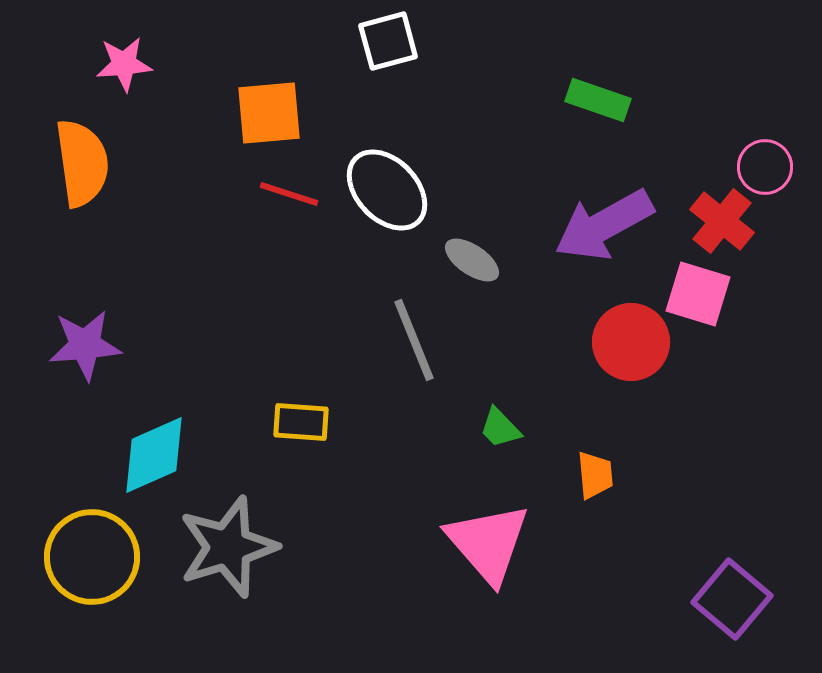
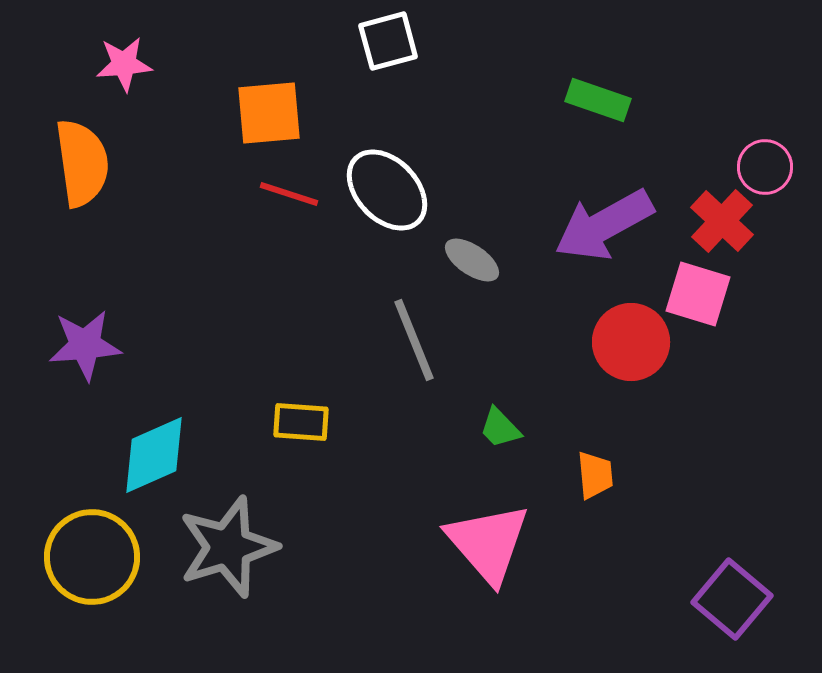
red cross: rotated 4 degrees clockwise
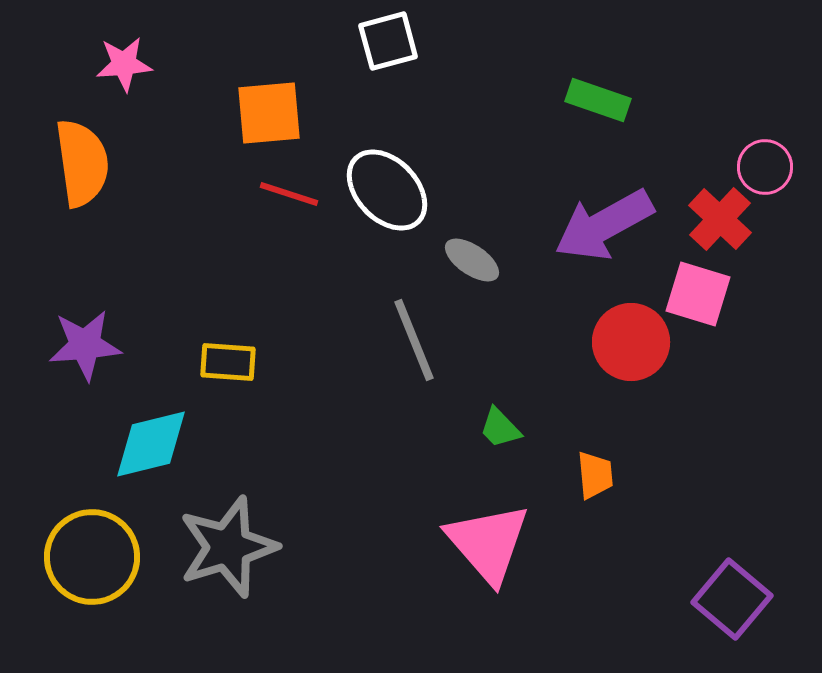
red cross: moved 2 px left, 2 px up
yellow rectangle: moved 73 px left, 60 px up
cyan diamond: moved 3 px left, 11 px up; rotated 10 degrees clockwise
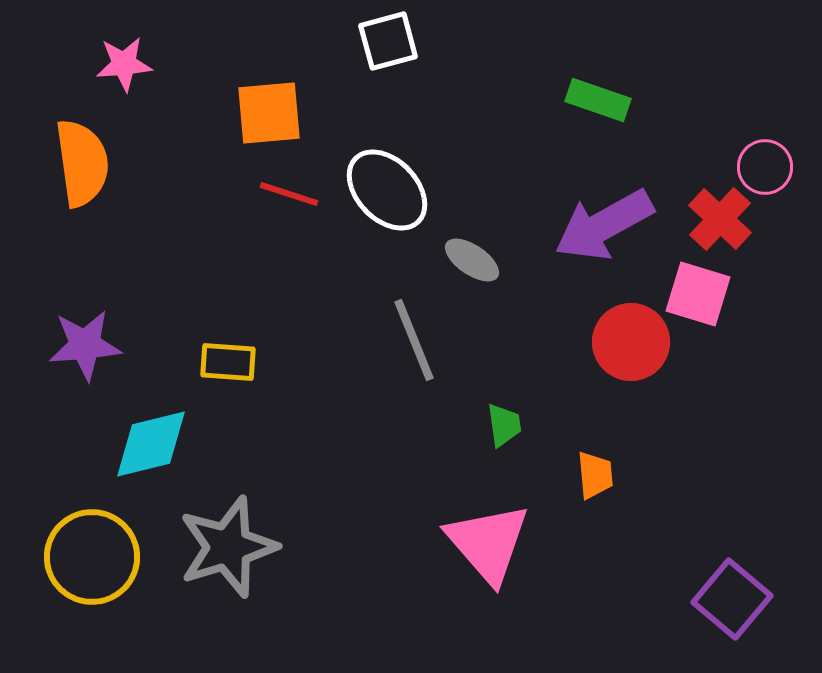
green trapezoid: moved 4 px right, 3 px up; rotated 144 degrees counterclockwise
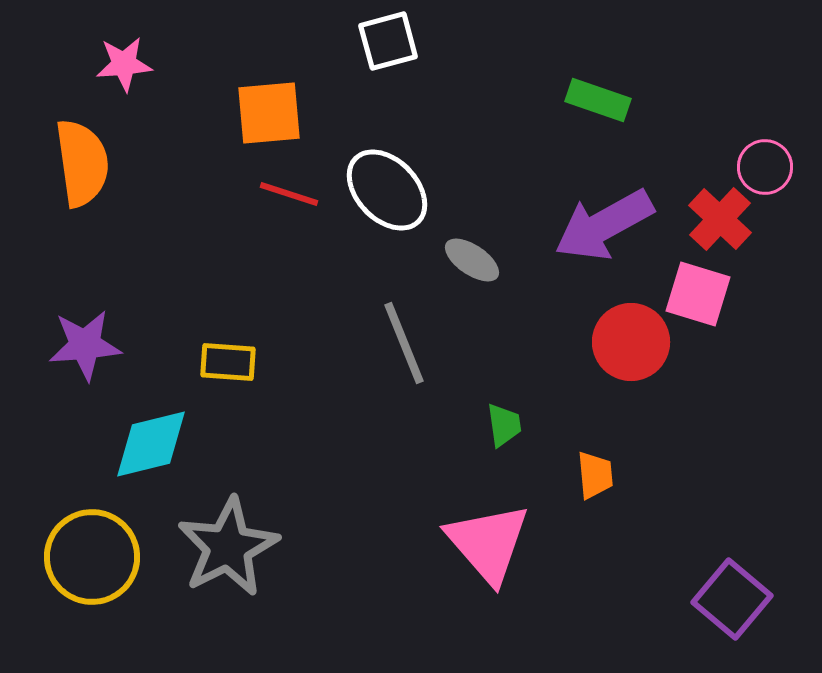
gray line: moved 10 px left, 3 px down
gray star: rotated 10 degrees counterclockwise
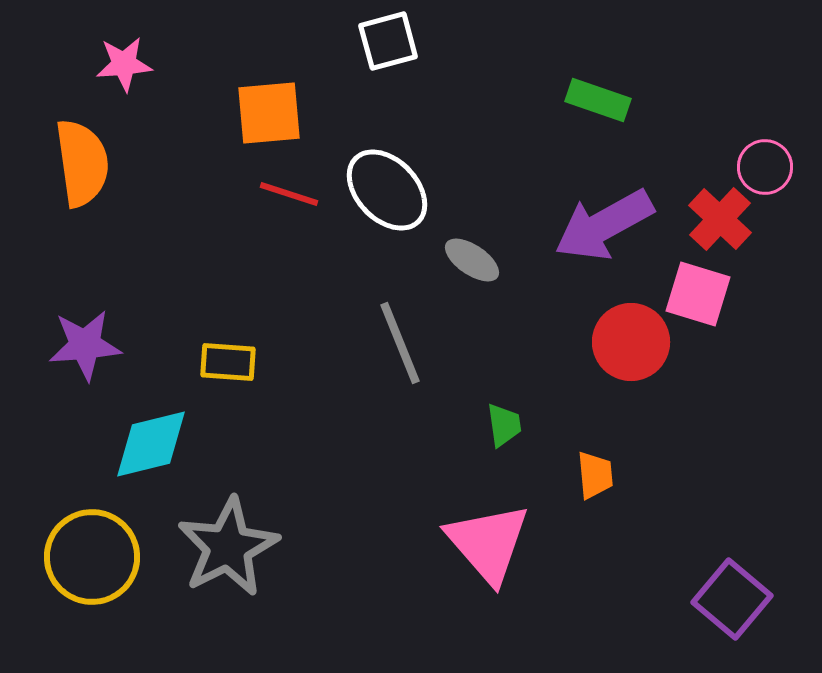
gray line: moved 4 px left
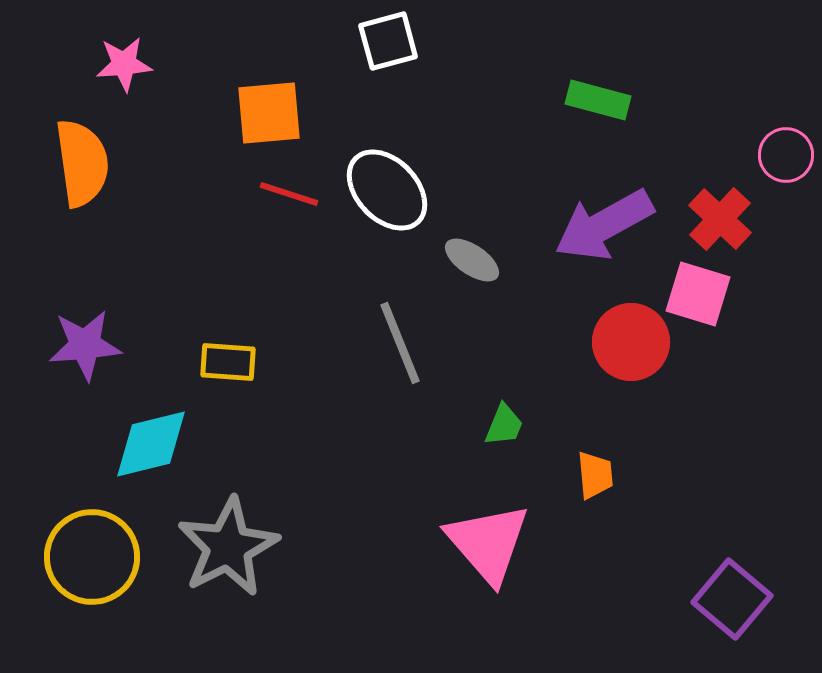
green rectangle: rotated 4 degrees counterclockwise
pink circle: moved 21 px right, 12 px up
green trapezoid: rotated 30 degrees clockwise
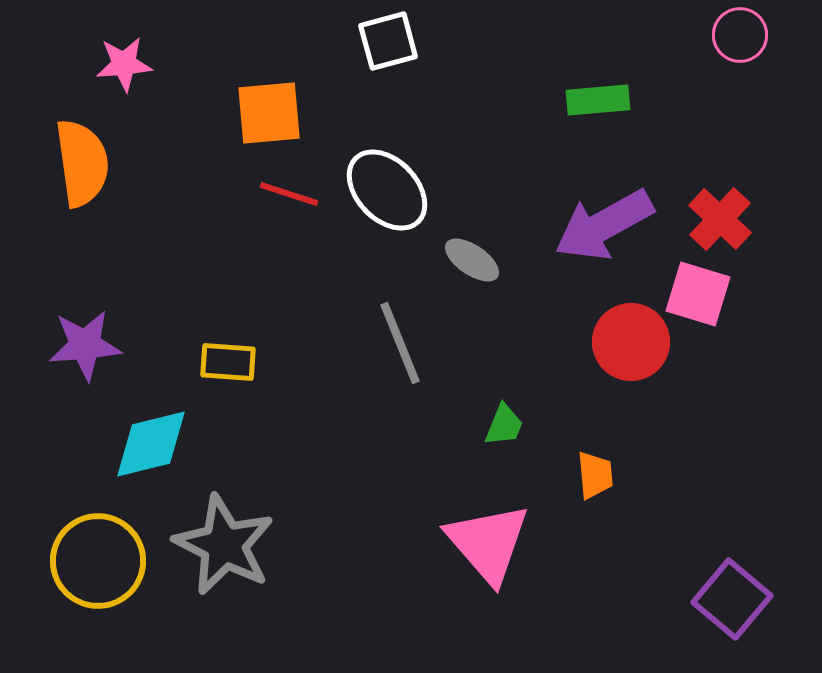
green rectangle: rotated 20 degrees counterclockwise
pink circle: moved 46 px left, 120 px up
gray star: moved 4 px left, 2 px up; rotated 18 degrees counterclockwise
yellow circle: moved 6 px right, 4 px down
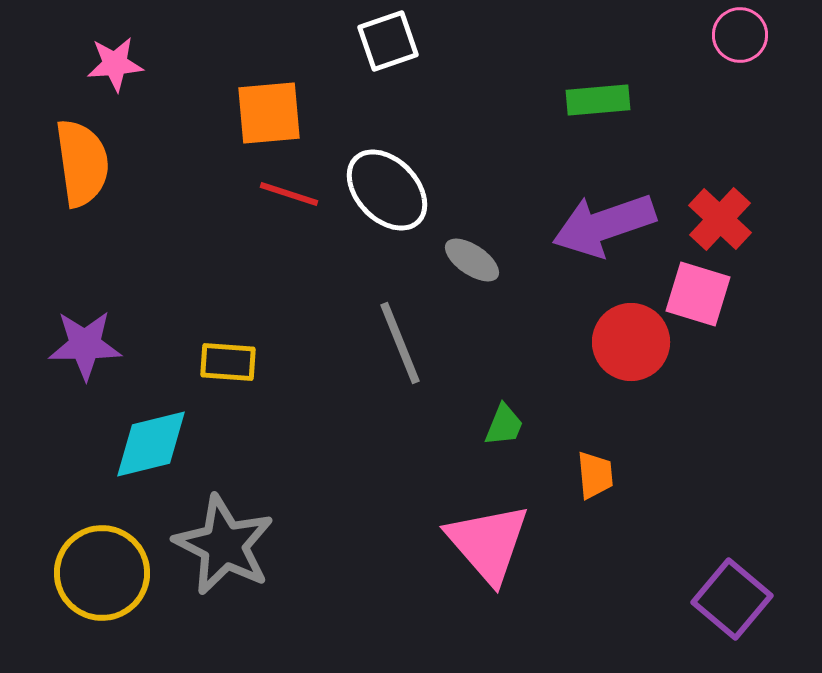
white square: rotated 4 degrees counterclockwise
pink star: moved 9 px left
purple arrow: rotated 10 degrees clockwise
purple star: rotated 4 degrees clockwise
yellow circle: moved 4 px right, 12 px down
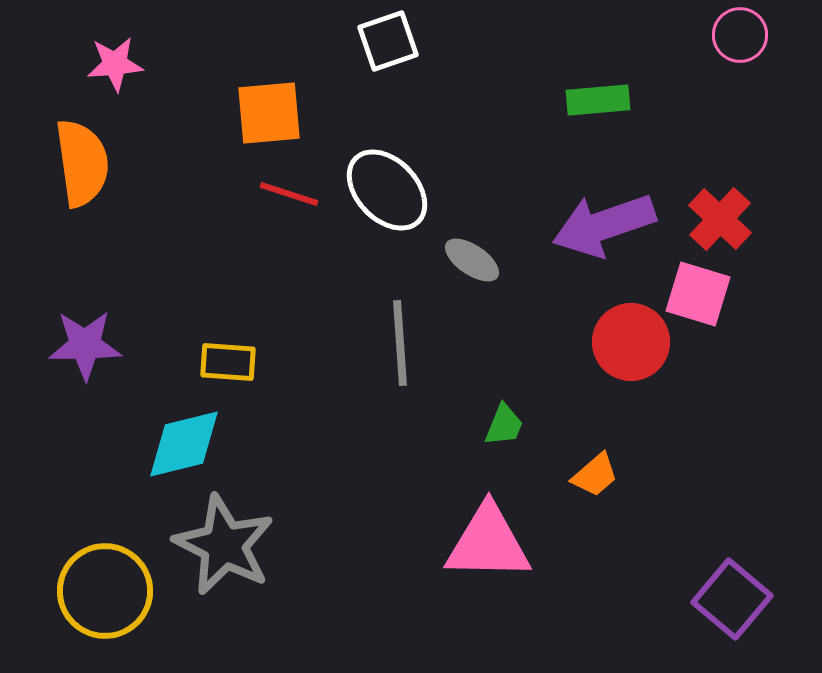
gray line: rotated 18 degrees clockwise
cyan diamond: moved 33 px right
orange trapezoid: rotated 54 degrees clockwise
pink triangle: rotated 48 degrees counterclockwise
yellow circle: moved 3 px right, 18 px down
